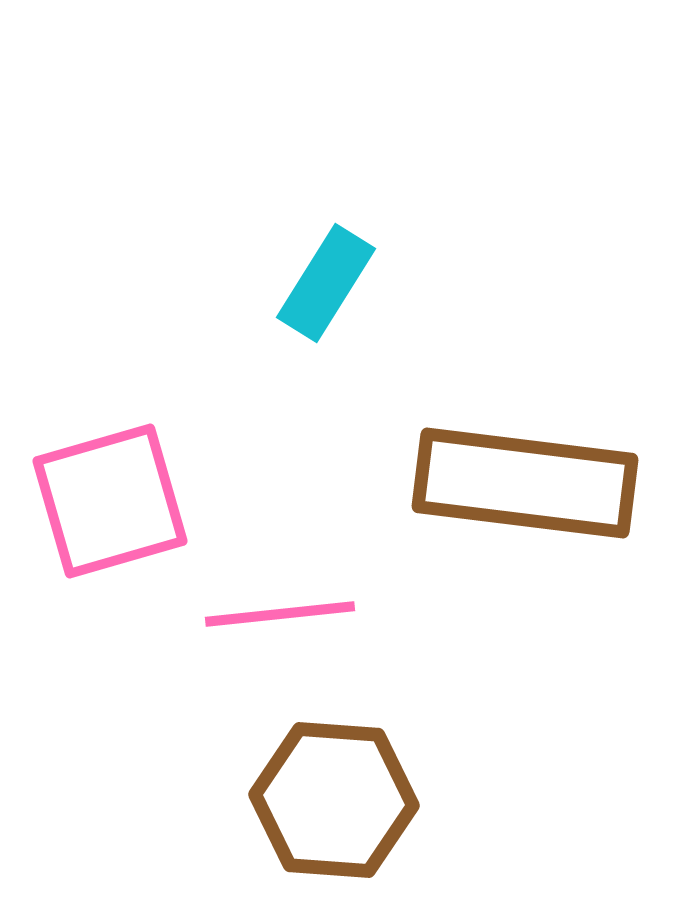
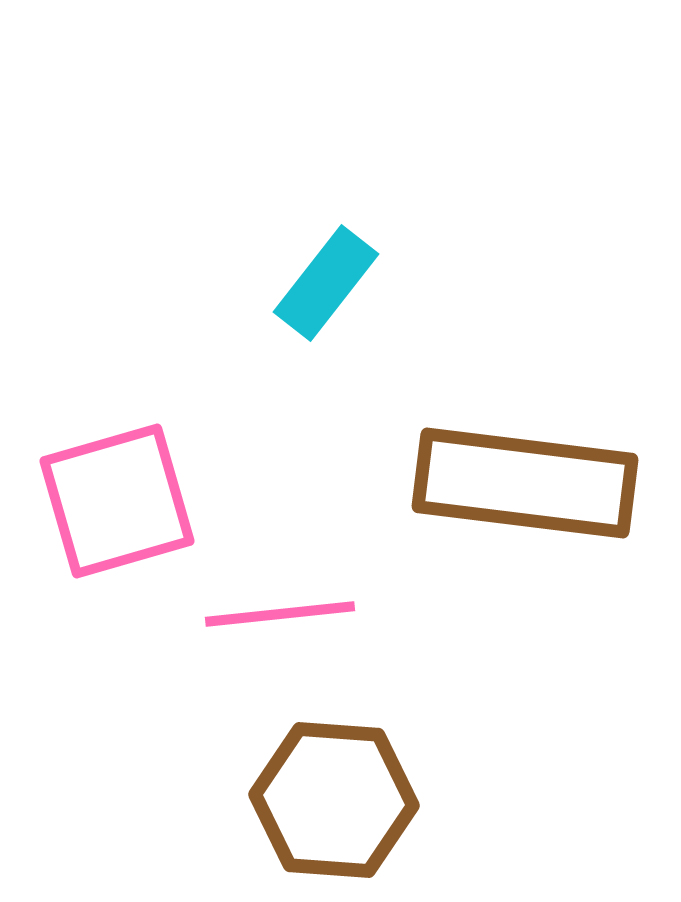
cyan rectangle: rotated 6 degrees clockwise
pink square: moved 7 px right
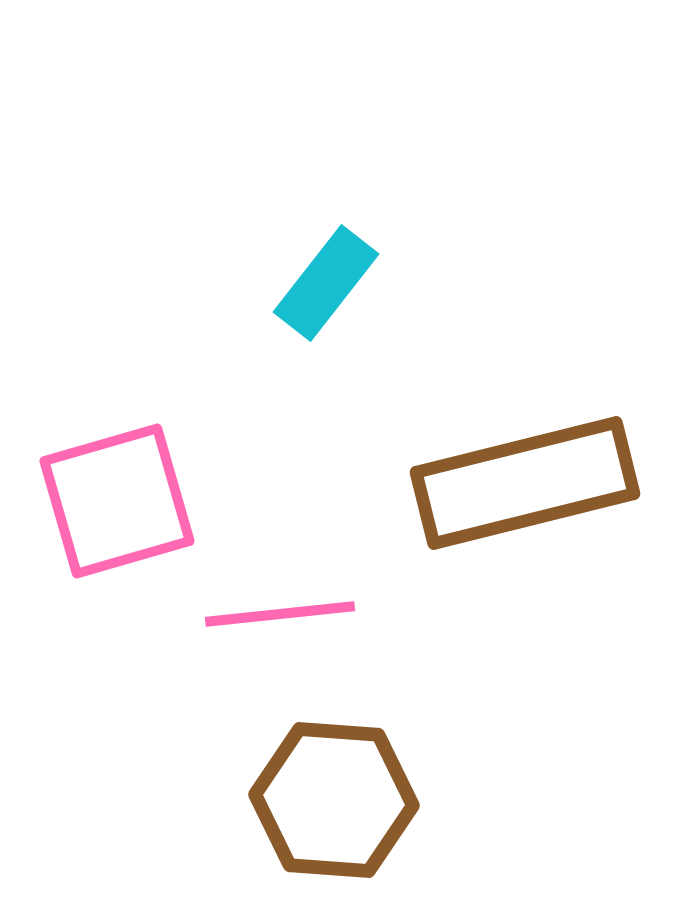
brown rectangle: rotated 21 degrees counterclockwise
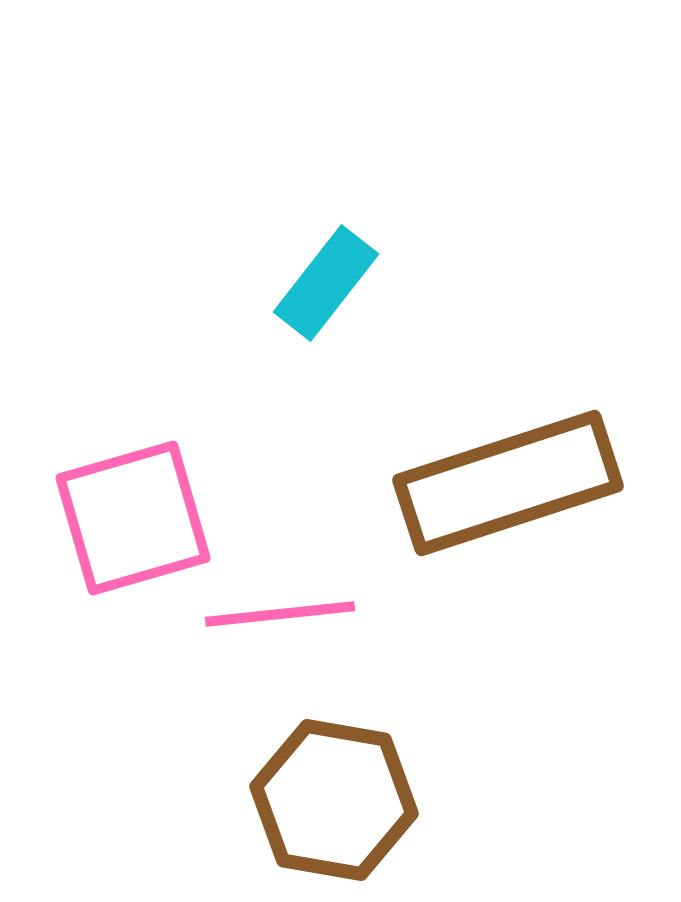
brown rectangle: moved 17 px left; rotated 4 degrees counterclockwise
pink square: moved 16 px right, 17 px down
brown hexagon: rotated 6 degrees clockwise
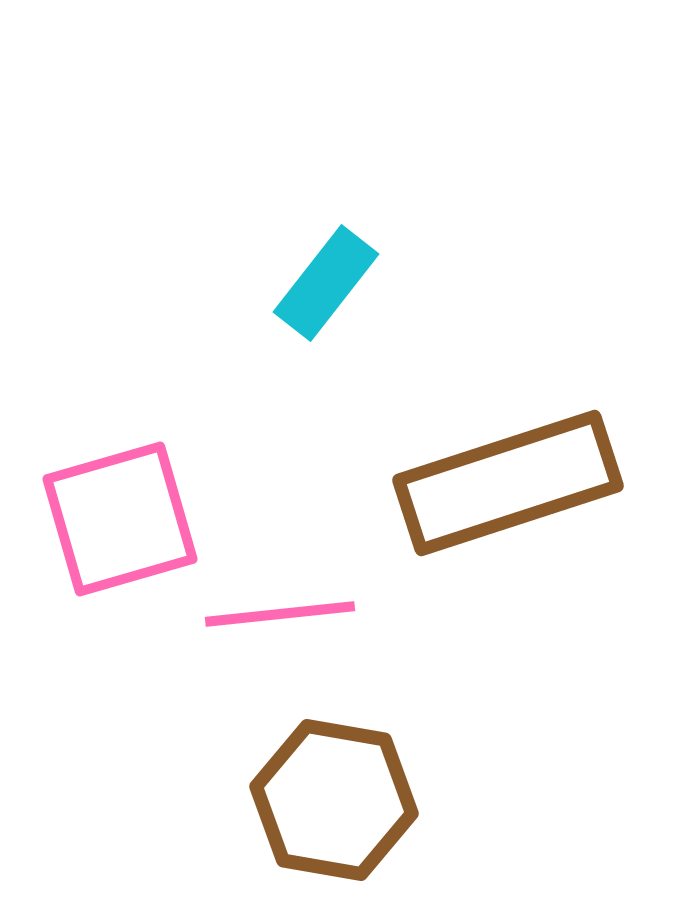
pink square: moved 13 px left, 1 px down
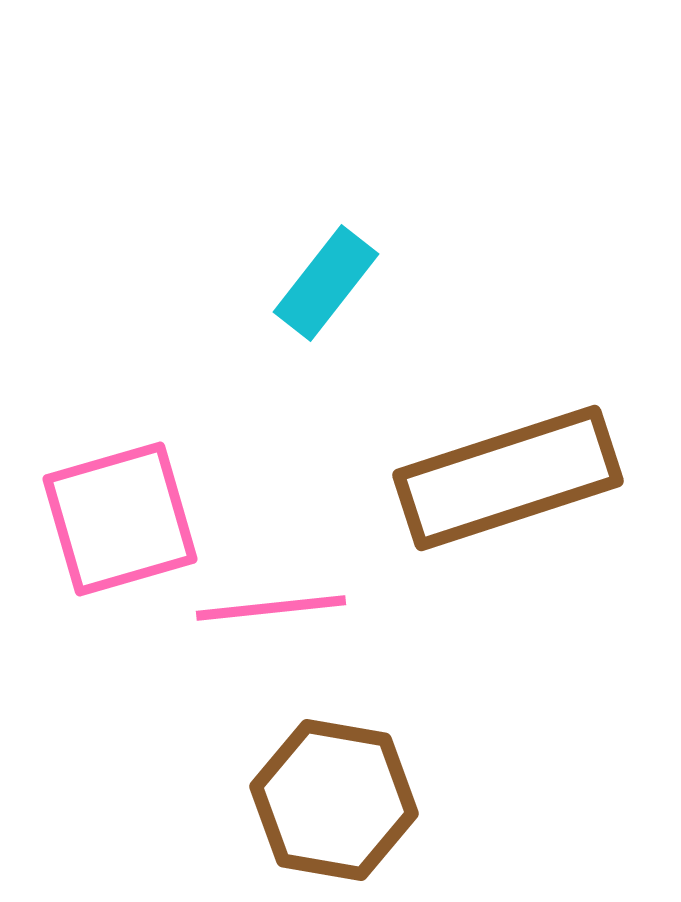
brown rectangle: moved 5 px up
pink line: moved 9 px left, 6 px up
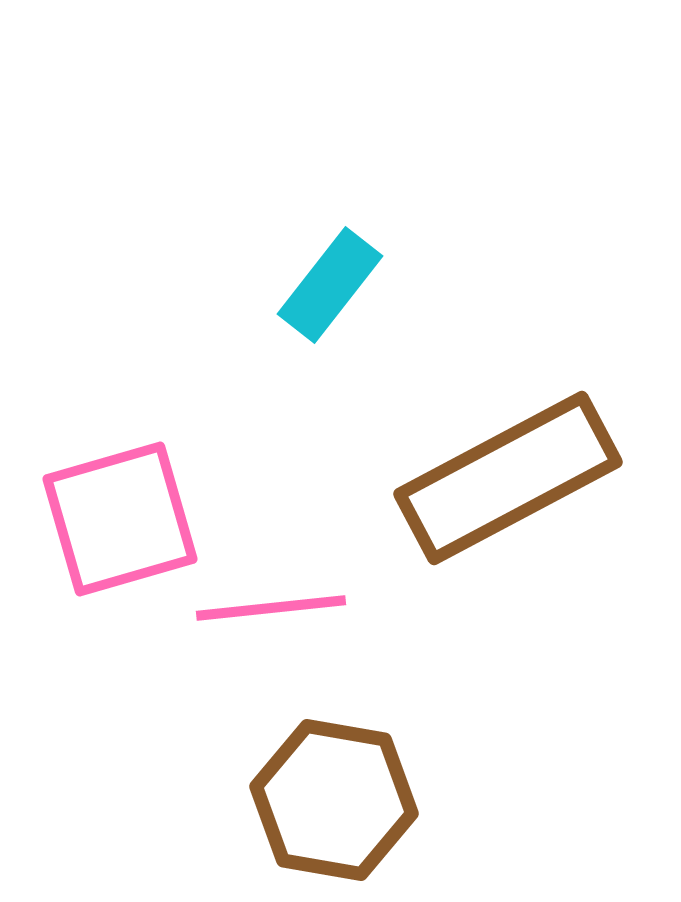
cyan rectangle: moved 4 px right, 2 px down
brown rectangle: rotated 10 degrees counterclockwise
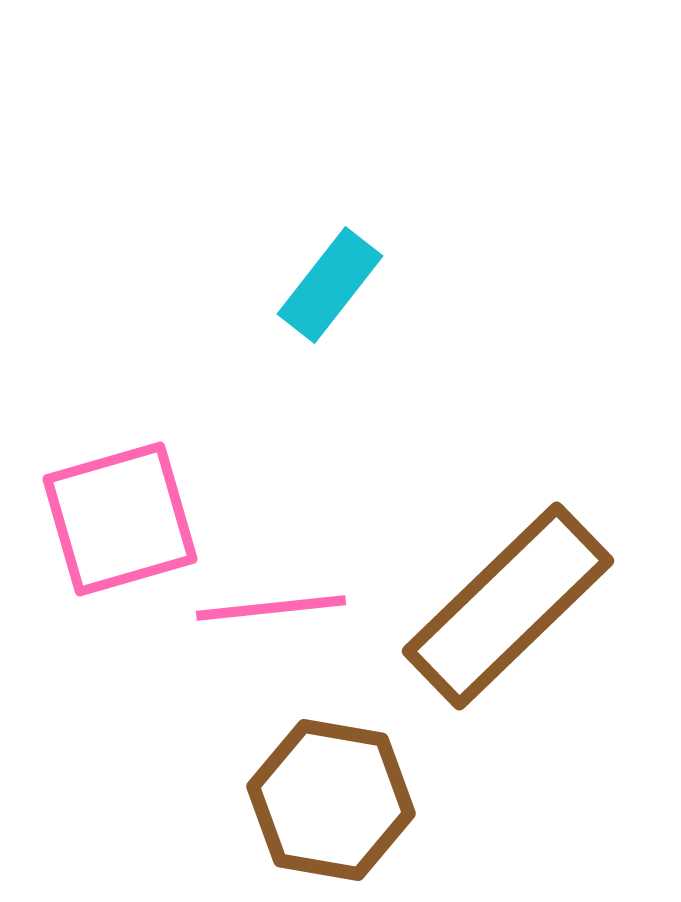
brown rectangle: moved 128 px down; rotated 16 degrees counterclockwise
brown hexagon: moved 3 px left
